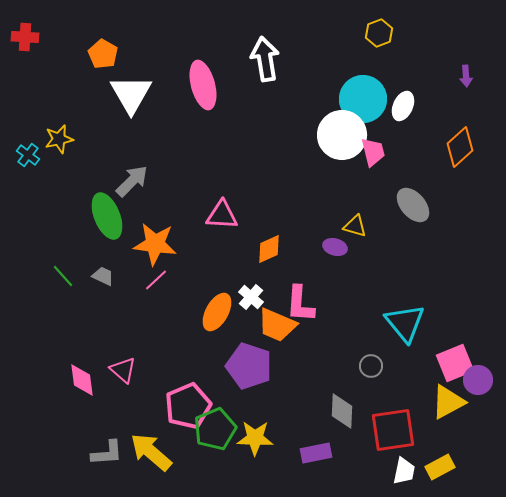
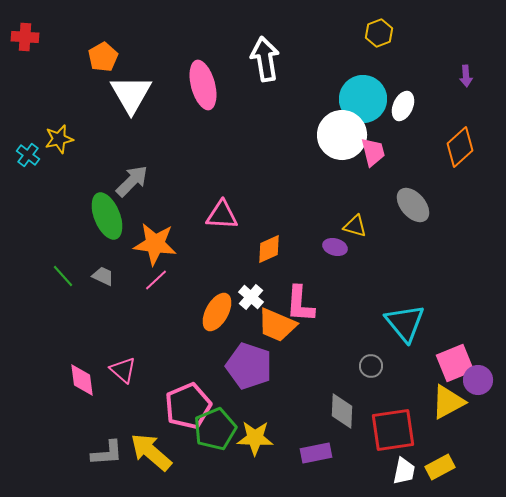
orange pentagon at (103, 54): moved 3 px down; rotated 12 degrees clockwise
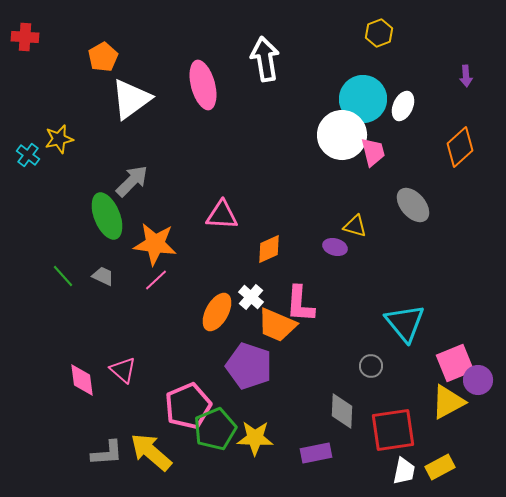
white triangle at (131, 94): moved 5 px down; rotated 24 degrees clockwise
